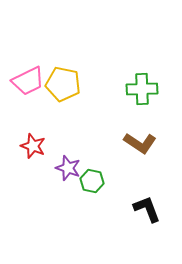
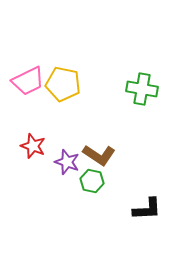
green cross: rotated 12 degrees clockwise
brown L-shape: moved 41 px left, 12 px down
purple star: moved 1 px left, 6 px up
black L-shape: rotated 108 degrees clockwise
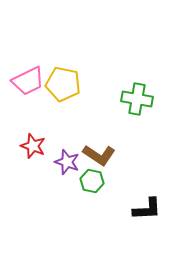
green cross: moved 5 px left, 10 px down
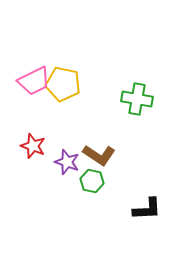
pink trapezoid: moved 6 px right
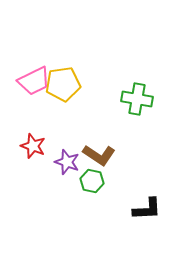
yellow pentagon: rotated 20 degrees counterclockwise
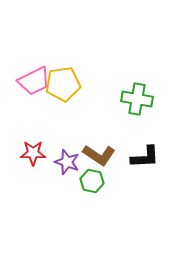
red star: moved 7 px down; rotated 20 degrees counterclockwise
black L-shape: moved 2 px left, 52 px up
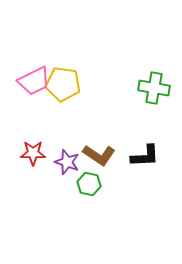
yellow pentagon: rotated 16 degrees clockwise
green cross: moved 17 px right, 11 px up
black L-shape: moved 1 px up
green hexagon: moved 3 px left, 3 px down
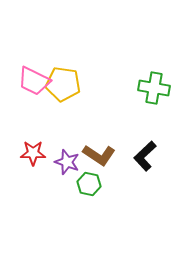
pink trapezoid: rotated 52 degrees clockwise
black L-shape: rotated 140 degrees clockwise
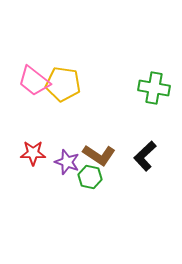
pink trapezoid: rotated 12 degrees clockwise
green hexagon: moved 1 px right, 7 px up
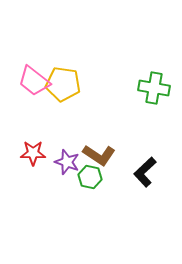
black L-shape: moved 16 px down
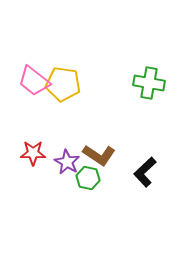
green cross: moved 5 px left, 5 px up
purple star: rotated 10 degrees clockwise
green hexagon: moved 2 px left, 1 px down
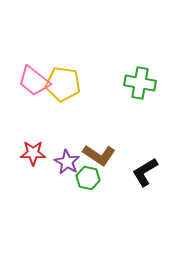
green cross: moved 9 px left
black L-shape: rotated 12 degrees clockwise
